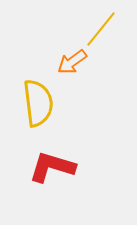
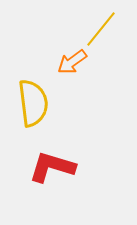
yellow semicircle: moved 5 px left
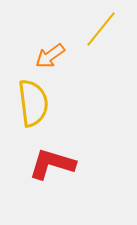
orange arrow: moved 22 px left, 6 px up
red L-shape: moved 3 px up
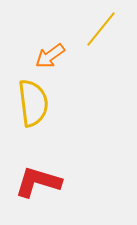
red L-shape: moved 14 px left, 18 px down
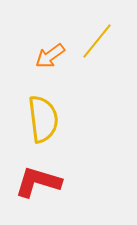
yellow line: moved 4 px left, 12 px down
yellow semicircle: moved 10 px right, 16 px down
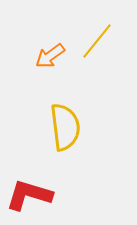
yellow semicircle: moved 22 px right, 8 px down
red L-shape: moved 9 px left, 13 px down
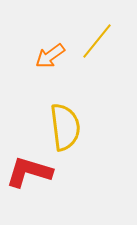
red L-shape: moved 23 px up
